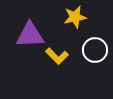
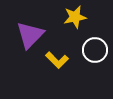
purple triangle: rotated 44 degrees counterclockwise
yellow L-shape: moved 4 px down
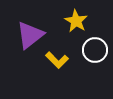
yellow star: moved 1 px right, 4 px down; rotated 30 degrees counterclockwise
purple triangle: rotated 8 degrees clockwise
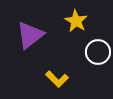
white circle: moved 3 px right, 2 px down
yellow L-shape: moved 19 px down
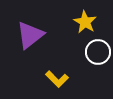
yellow star: moved 9 px right, 1 px down
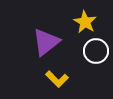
purple triangle: moved 16 px right, 7 px down
white circle: moved 2 px left, 1 px up
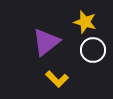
yellow star: rotated 15 degrees counterclockwise
white circle: moved 3 px left, 1 px up
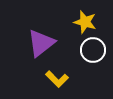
purple triangle: moved 5 px left, 1 px down
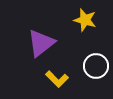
yellow star: moved 2 px up
white circle: moved 3 px right, 16 px down
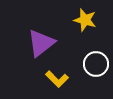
white circle: moved 2 px up
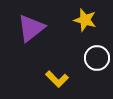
purple triangle: moved 10 px left, 15 px up
white circle: moved 1 px right, 6 px up
